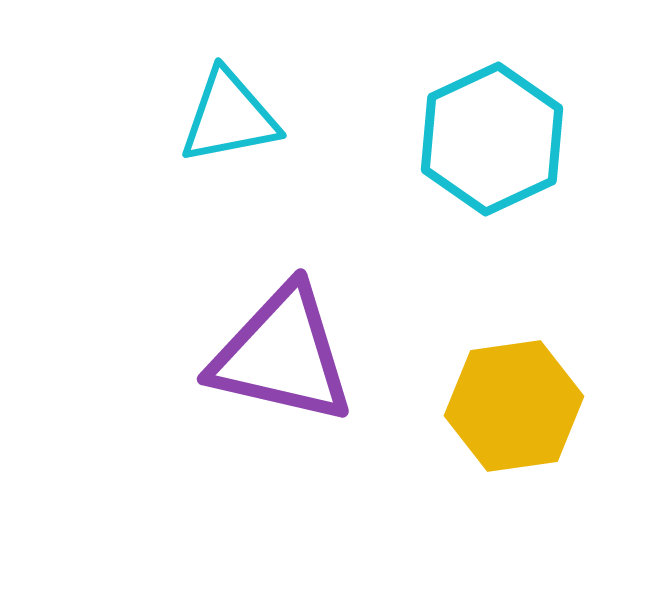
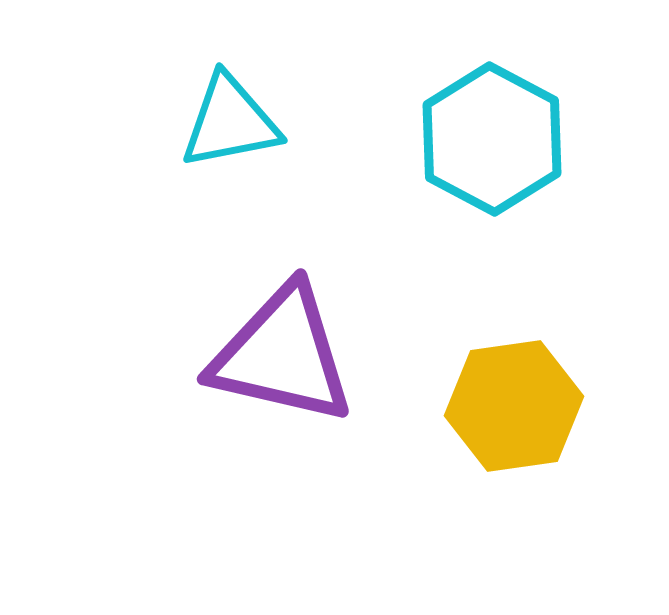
cyan triangle: moved 1 px right, 5 px down
cyan hexagon: rotated 7 degrees counterclockwise
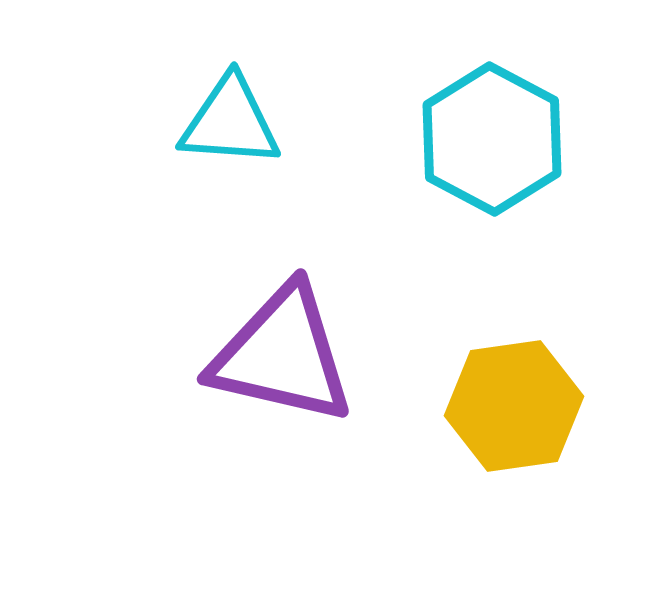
cyan triangle: rotated 15 degrees clockwise
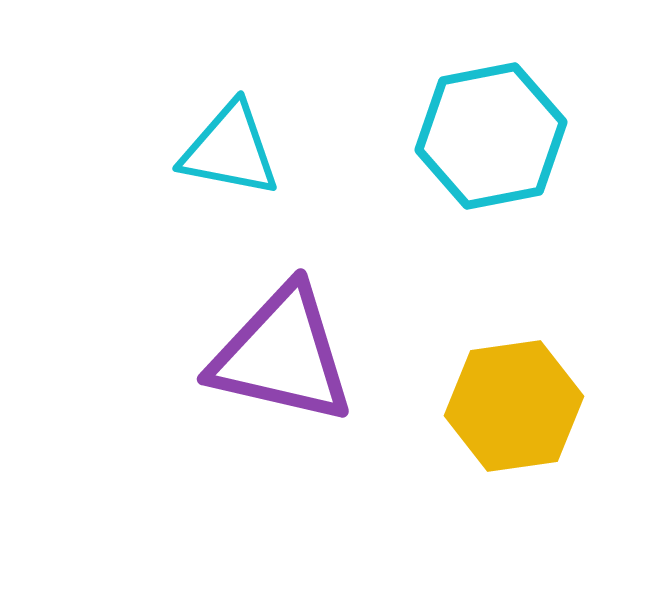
cyan triangle: moved 28 px down; rotated 7 degrees clockwise
cyan hexagon: moved 1 px left, 3 px up; rotated 21 degrees clockwise
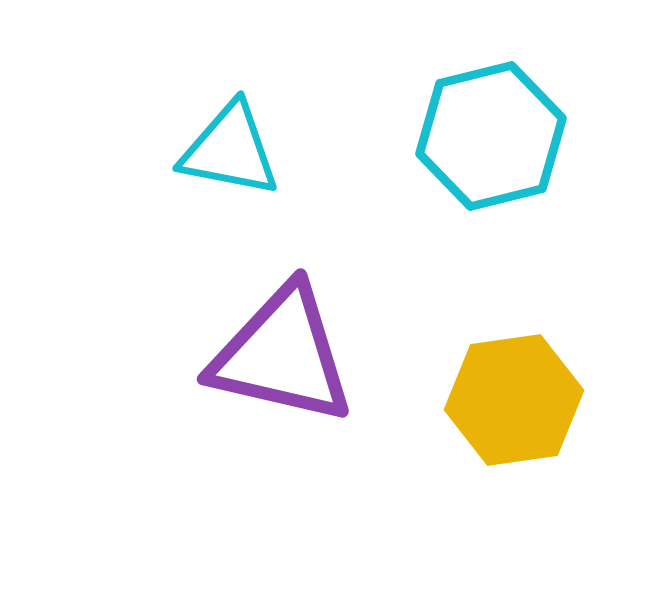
cyan hexagon: rotated 3 degrees counterclockwise
yellow hexagon: moved 6 px up
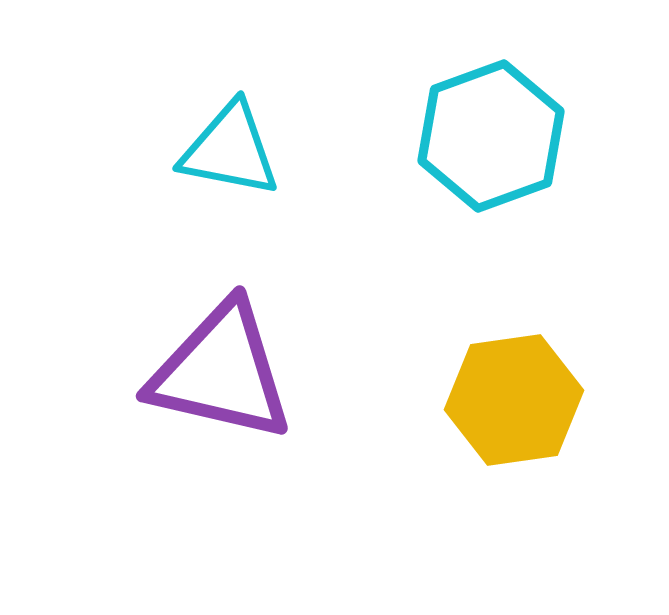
cyan hexagon: rotated 6 degrees counterclockwise
purple triangle: moved 61 px left, 17 px down
